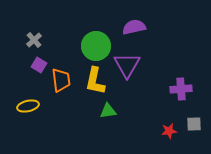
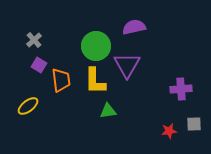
yellow L-shape: rotated 12 degrees counterclockwise
yellow ellipse: rotated 25 degrees counterclockwise
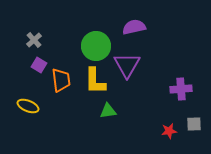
yellow ellipse: rotated 60 degrees clockwise
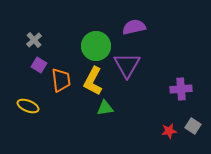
yellow L-shape: moved 2 px left; rotated 28 degrees clockwise
green triangle: moved 3 px left, 3 px up
gray square: moved 1 px left, 2 px down; rotated 35 degrees clockwise
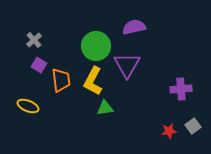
gray square: rotated 21 degrees clockwise
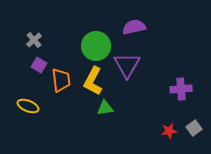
gray square: moved 1 px right, 2 px down
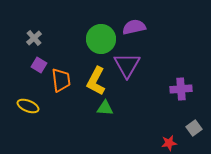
gray cross: moved 2 px up
green circle: moved 5 px right, 7 px up
yellow L-shape: moved 3 px right
green triangle: rotated 12 degrees clockwise
red star: moved 12 px down
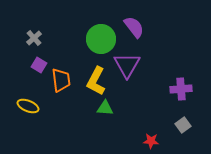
purple semicircle: rotated 65 degrees clockwise
gray square: moved 11 px left, 3 px up
red star: moved 18 px left, 2 px up; rotated 14 degrees clockwise
